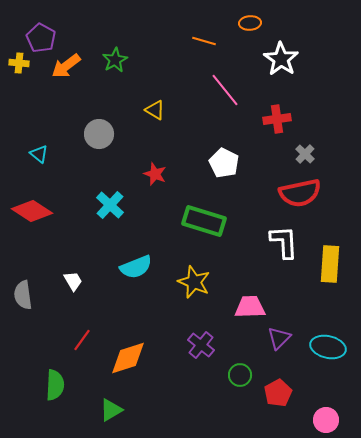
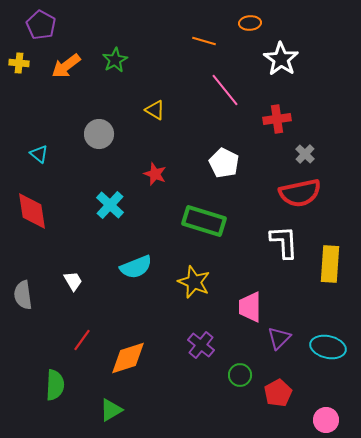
purple pentagon: moved 13 px up
red diamond: rotated 48 degrees clockwise
pink trapezoid: rotated 88 degrees counterclockwise
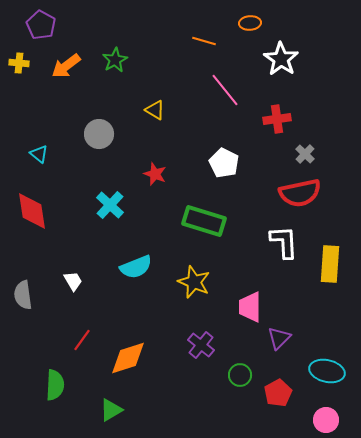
cyan ellipse: moved 1 px left, 24 px down
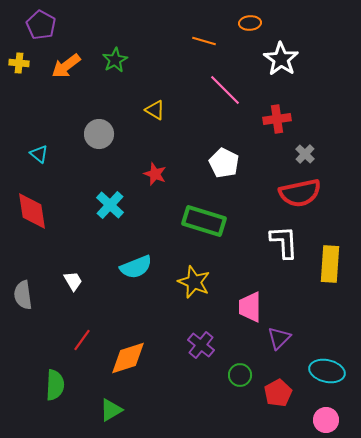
pink line: rotated 6 degrees counterclockwise
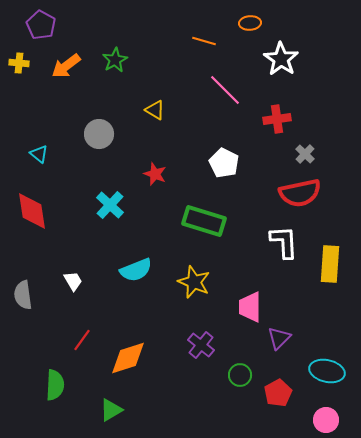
cyan semicircle: moved 3 px down
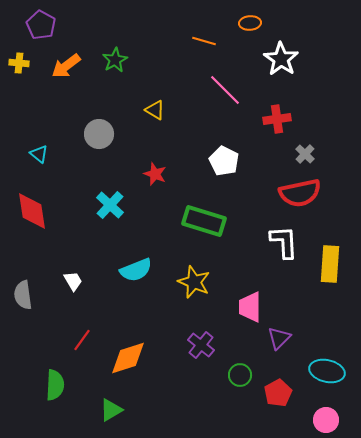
white pentagon: moved 2 px up
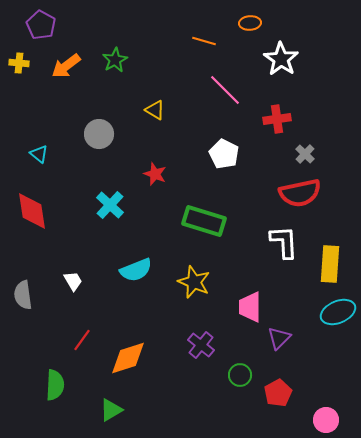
white pentagon: moved 7 px up
cyan ellipse: moved 11 px right, 59 px up; rotated 36 degrees counterclockwise
